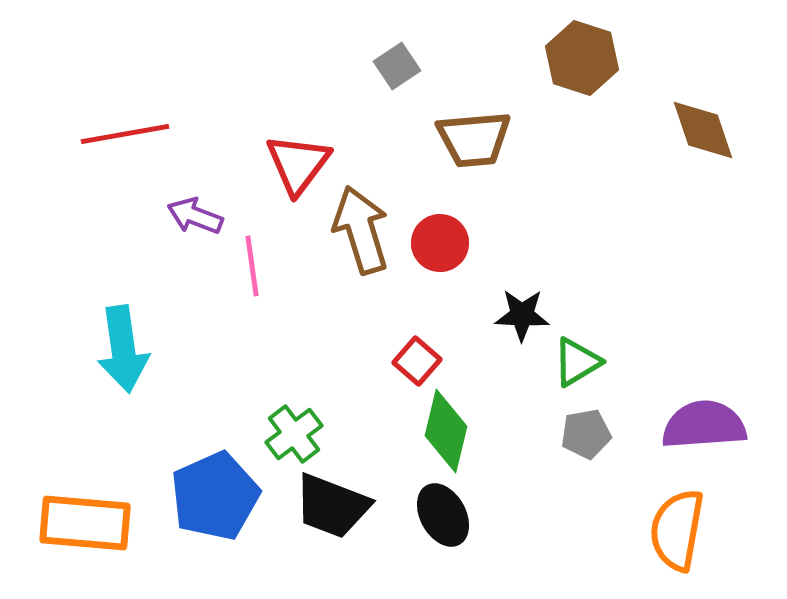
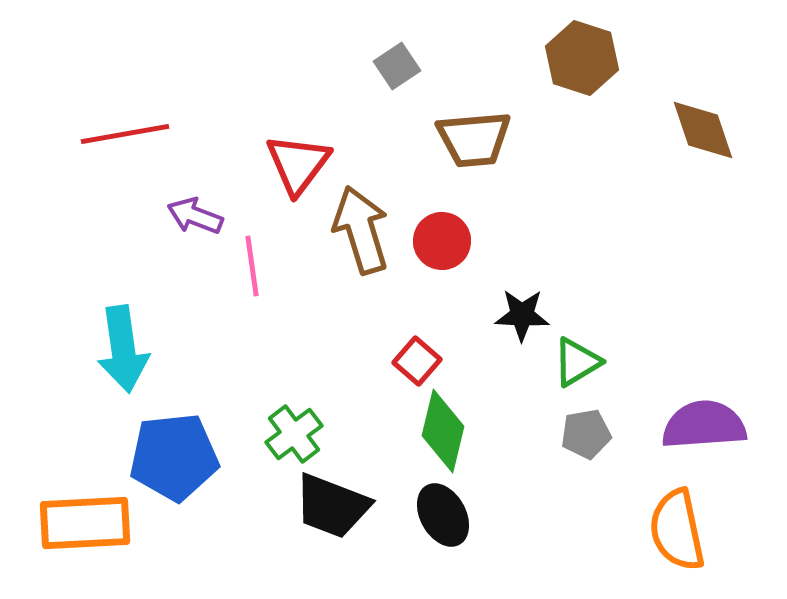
red circle: moved 2 px right, 2 px up
green diamond: moved 3 px left
blue pentagon: moved 41 px left, 39 px up; rotated 18 degrees clockwise
orange rectangle: rotated 8 degrees counterclockwise
orange semicircle: rotated 22 degrees counterclockwise
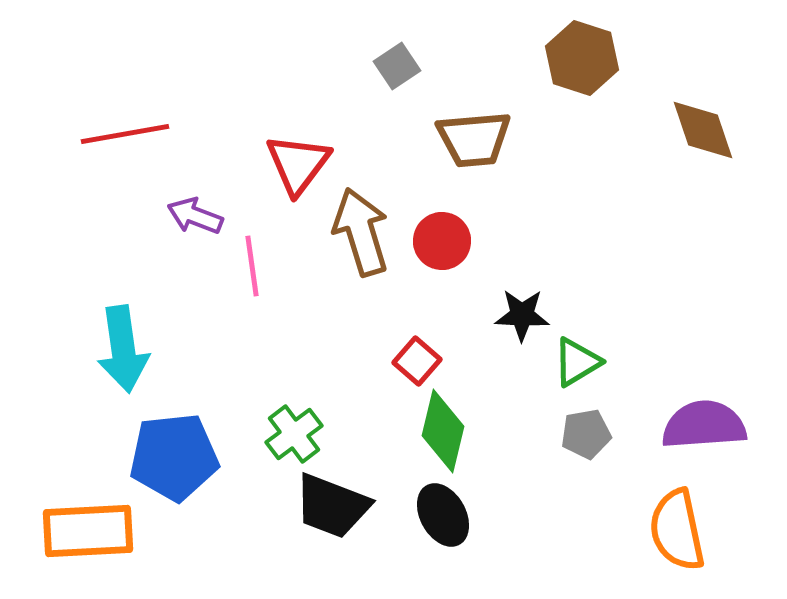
brown arrow: moved 2 px down
orange rectangle: moved 3 px right, 8 px down
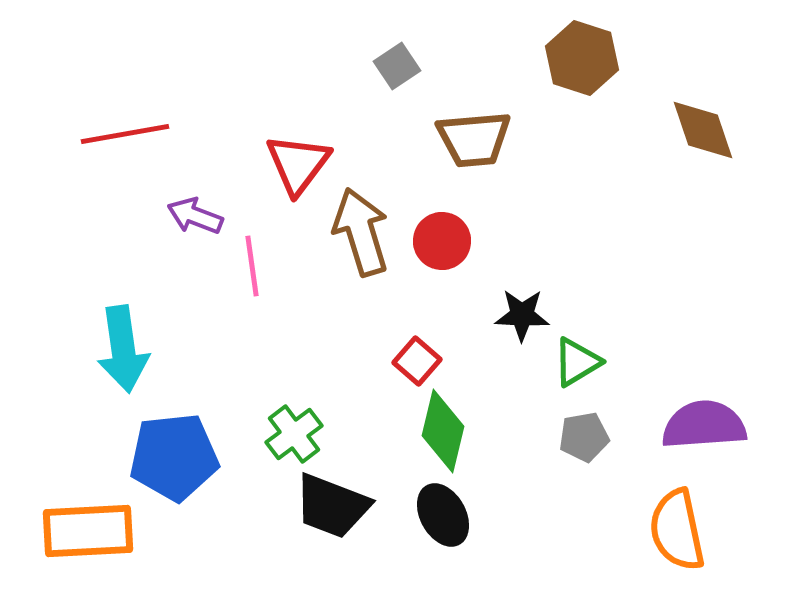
gray pentagon: moved 2 px left, 3 px down
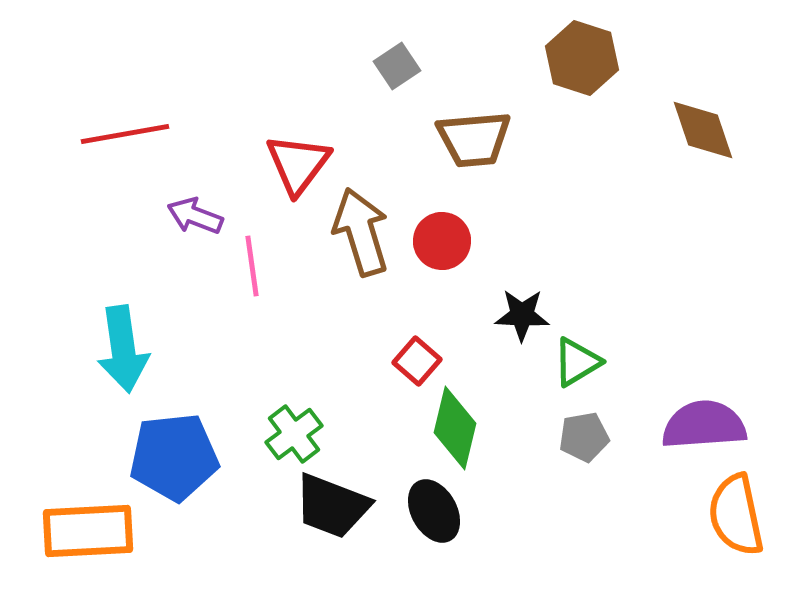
green diamond: moved 12 px right, 3 px up
black ellipse: moved 9 px left, 4 px up
orange semicircle: moved 59 px right, 15 px up
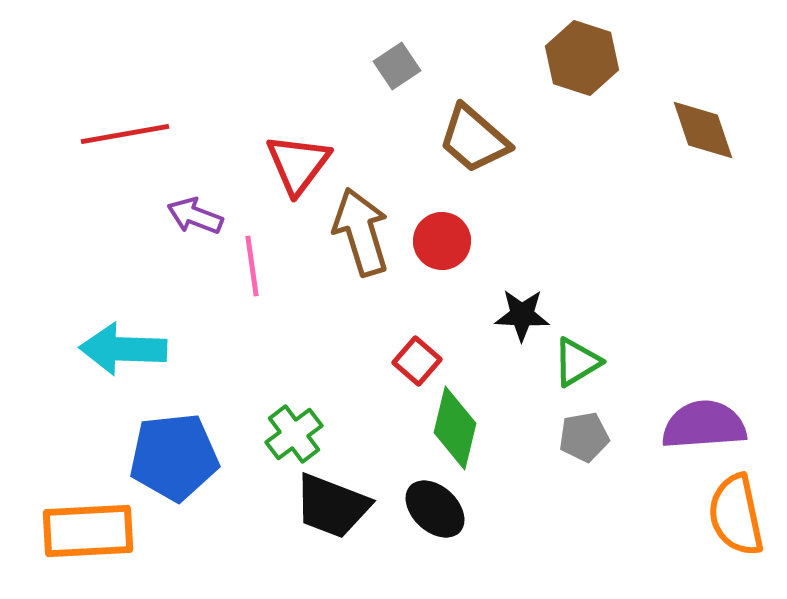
brown trapezoid: rotated 46 degrees clockwise
cyan arrow: rotated 100 degrees clockwise
black ellipse: moved 1 px right, 2 px up; rotated 18 degrees counterclockwise
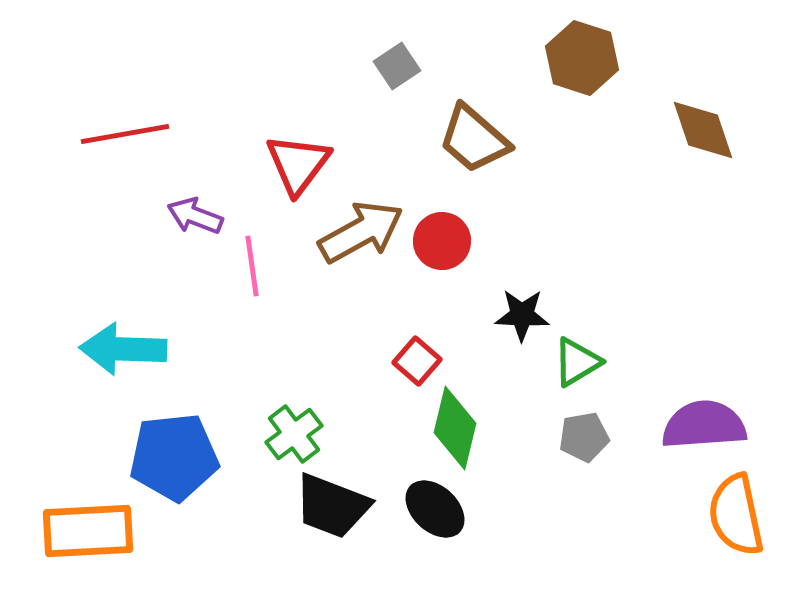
brown arrow: rotated 78 degrees clockwise
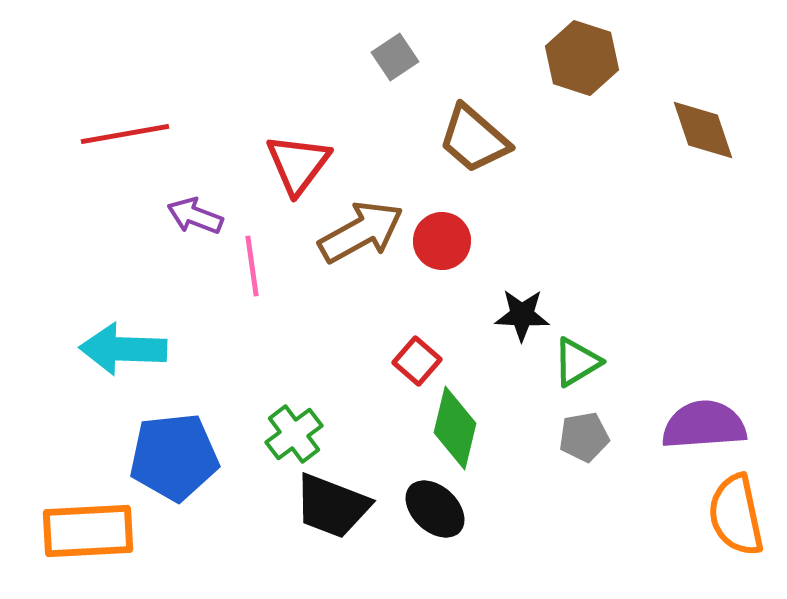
gray square: moved 2 px left, 9 px up
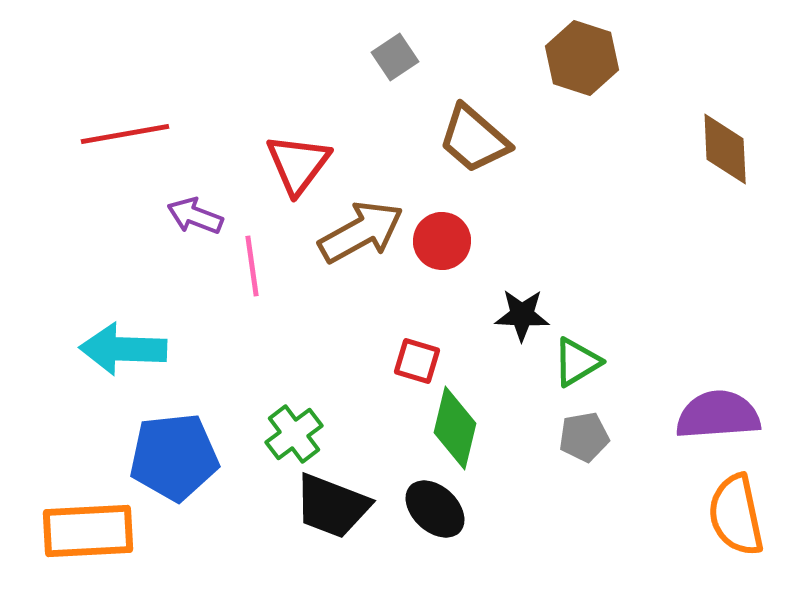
brown diamond: moved 22 px right, 19 px down; rotated 16 degrees clockwise
red square: rotated 24 degrees counterclockwise
purple semicircle: moved 14 px right, 10 px up
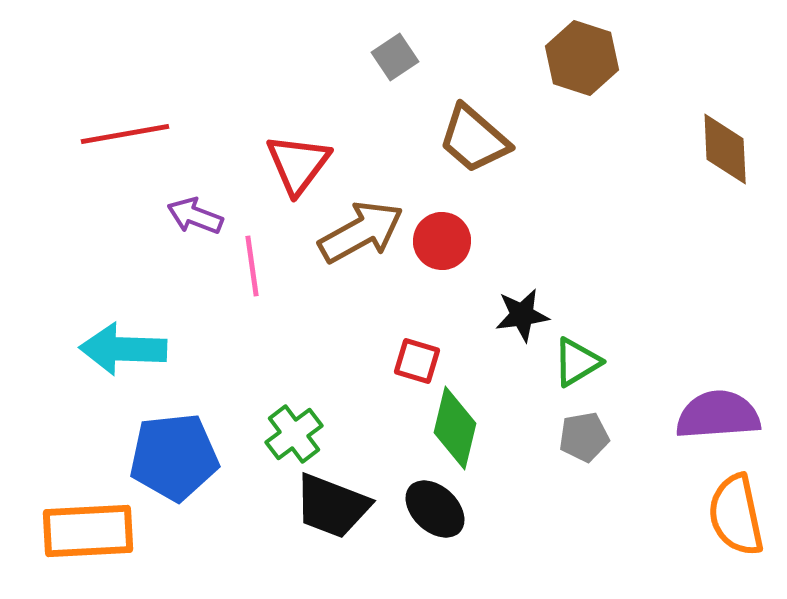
black star: rotated 10 degrees counterclockwise
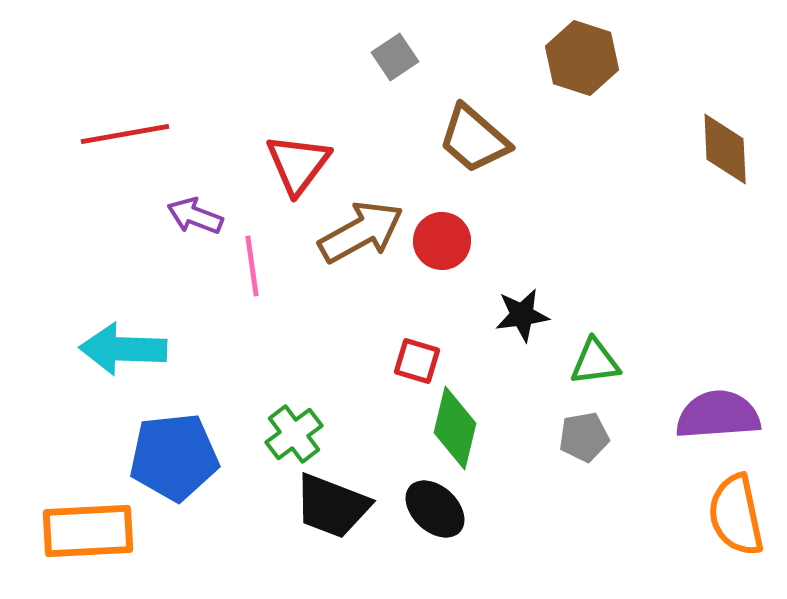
green triangle: moved 18 px right; rotated 24 degrees clockwise
